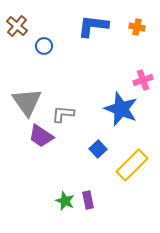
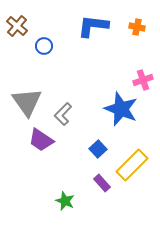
gray L-shape: rotated 50 degrees counterclockwise
purple trapezoid: moved 4 px down
purple rectangle: moved 14 px right, 17 px up; rotated 30 degrees counterclockwise
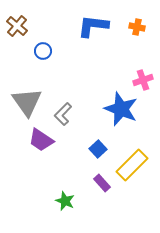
blue circle: moved 1 px left, 5 px down
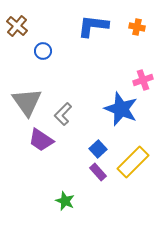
yellow rectangle: moved 1 px right, 3 px up
purple rectangle: moved 4 px left, 11 px up
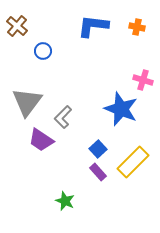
pink cross: rotated 36 degrees clockwise
gray triangle: rotated 12 degrees clockwise
gray L-shape: moved 3 px down
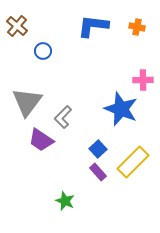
pink cross: rotated 18 degrees counterclockwise
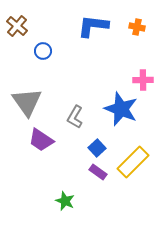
gray triangle: rotated 12 degrees counterclockwise
gray L-shape: moved 12 px right; rotated 15 degrees counterclockwise
blue square: moved 1 px left, 1 px up
purple rectangle: rotated 12 degrees counterclockwise
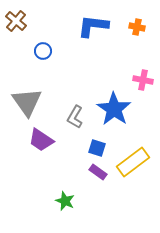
brown cross: moved 1 px left, 5 px up
pink cross: rotated 12 degrees clockwise
blue star: moved 7 px left; rotated 12 degrees clockwise
blue square: rotated 30 degrees counterclockwise
yellow rectangle: rotated 8 degrees clockwise
